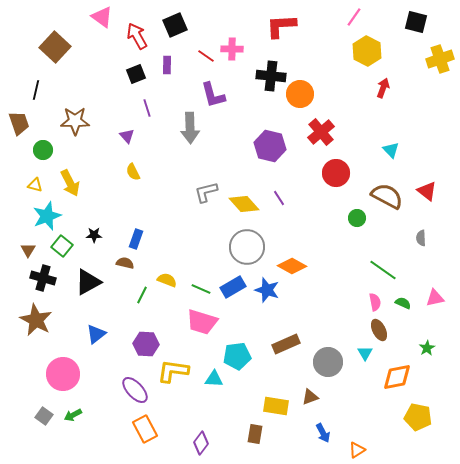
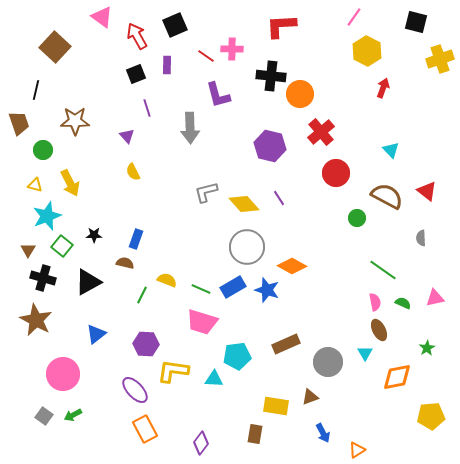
purple L-shape at (213, 95): moved 5 px right
yellow pentagon at (418, 417): moved 13 px right, 1 px up; rotated 16 degrees counterclockwise
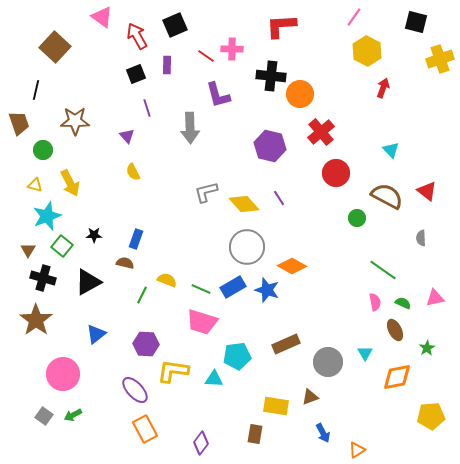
brown star at (36, 320): rotated 8 degrees clockwise
brown ellipse at (379, 330): moved 16 px right
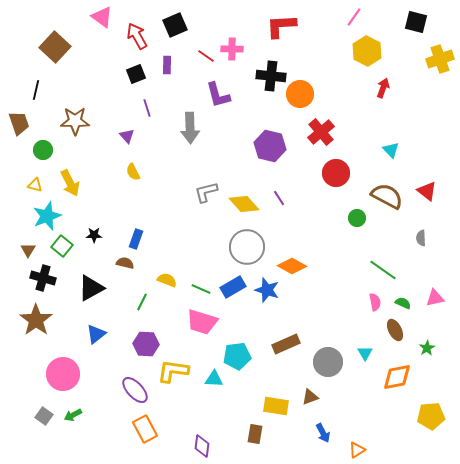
black triangle at (88, 282): moved 3 px right, 6 px down
green line at (142, 295): moved 7 px down
purple diamond at (201, 443): moved 1 px right, 3 px down; rotated 30 degrees counterclockwise
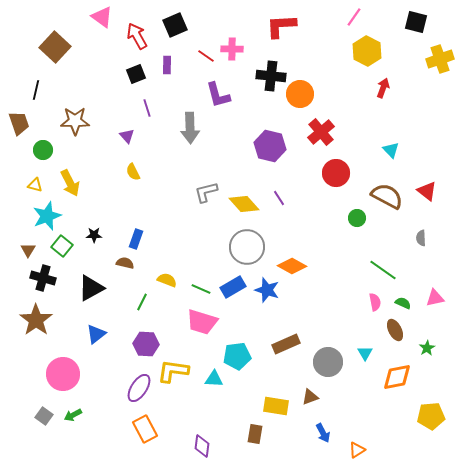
purple ellipse at (135, 390): moved 4 px right, 2 px up; rotated 76 degrees clockwise
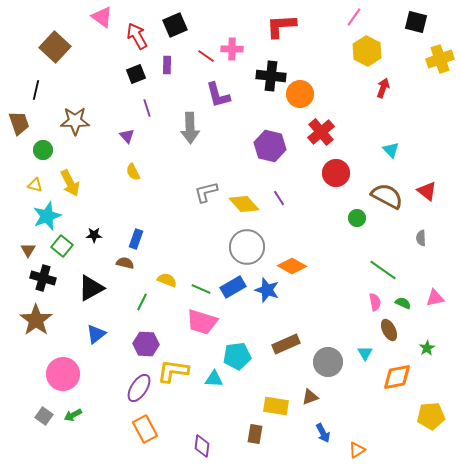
brown ellipse at (395, 330): moved 6 px left
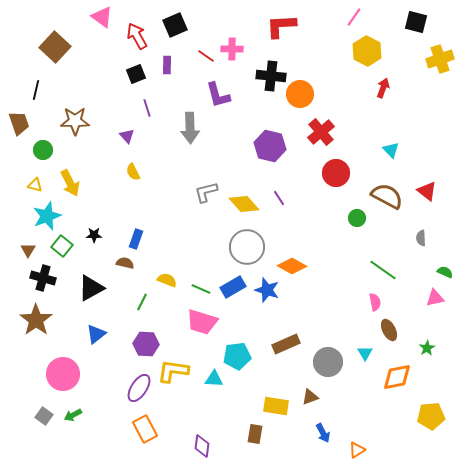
green semicircle at (403, 303): moved 42 px right, 31 px up
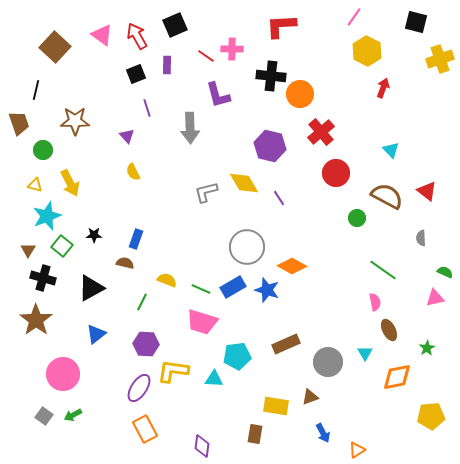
pink triangle at (102, 17): moved 18 px down
yellow diamond at (244, 204): moved 21 px up; rotated 12 degrees clockwise
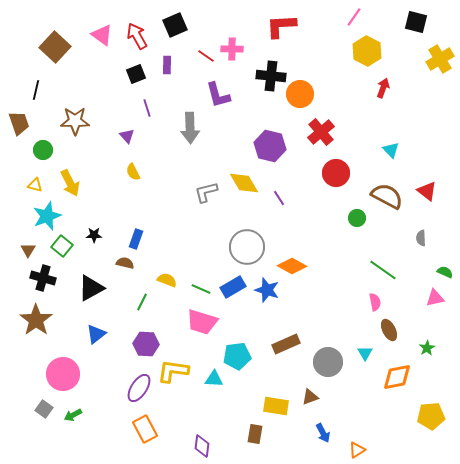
yellow cross at (440, 59): rotated 12 degrees counterclockwise
gray square at (44, 416): moved 7 px up
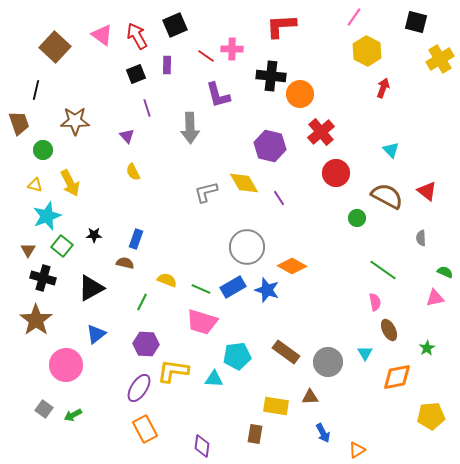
brown rectangle at (286, 344): moved 8 px down; rotated 60 degrees clockwise
pink circle at (63, 374): moved 3 px right, 9 px up
brown triangle at (310, 397): rotated 18 degrees clockwise
